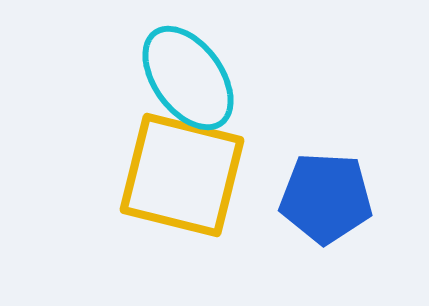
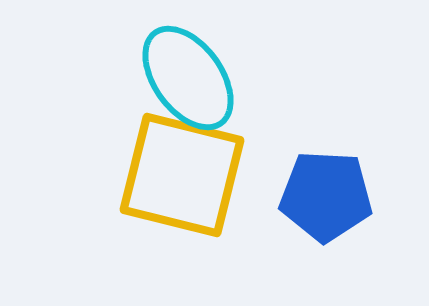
blue pentagon: moved 2 px up
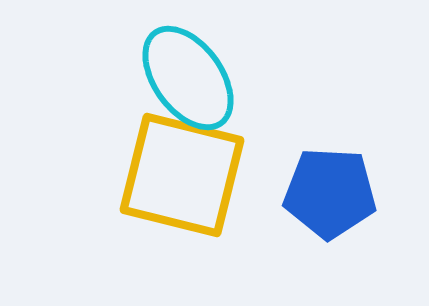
blue pentagon: moved 4 px right, 3 px up
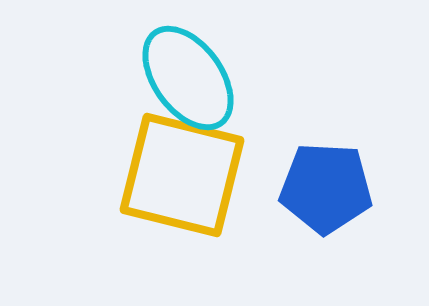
blue pentagon: moved 4 px left, 5 px up
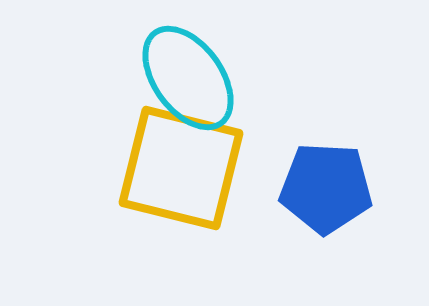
yellow square: moved 1 px left, 7 px up
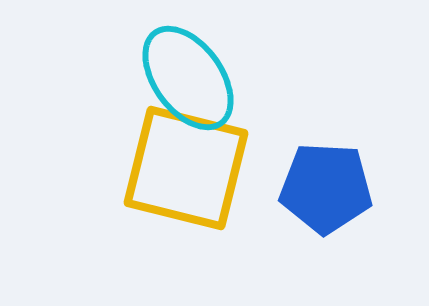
yellow square: moved 5 px right
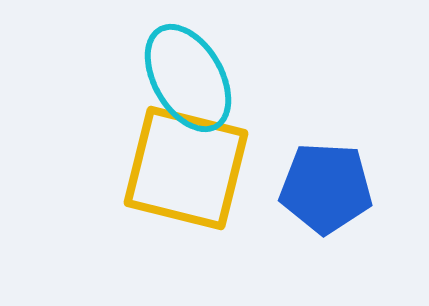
cyan ellipse: rotated 6 degrees clockwise
